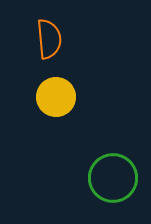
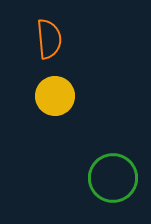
yellow circle: moved 1 px left, 1 px up
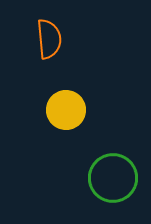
yellow circle: moved 11 px right, 14 px down
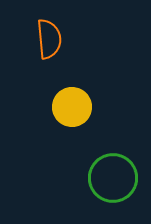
yellow circle: moved 6 px right, 3 px up
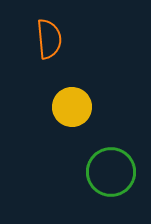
green circle: moved 2 px left, 6 px up
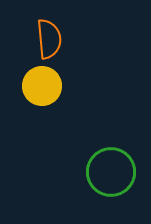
yellow circle: moved 30 px left, 21 px up
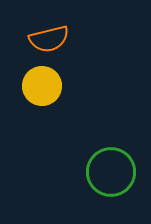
orange semicircle: rotated 81 degrees clockwise
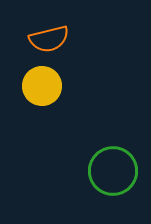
green circle: moved 2 px right, 1 px up
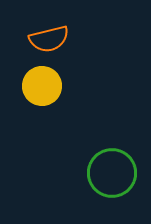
green circle: moved 1 px left, 2 px down
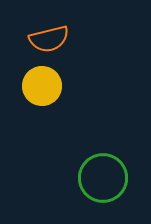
green circle: moved 9 px left, 5 px down
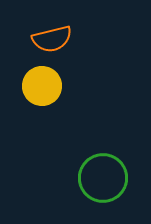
orange semicircle: moved 3 px right
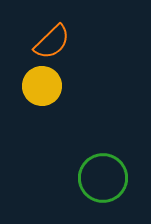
orange semicircle: moved 3 px down; rotated 30 degrees counterclockwise
